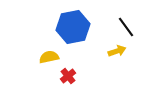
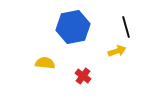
black line: rotated 20 degrees clockwise
yellow semicircle: moved 4 px left, 6 px down; rotated 18 degrees clockwise
red cross: moved 15 px right; rotated 14 degrees counterclockwise
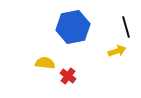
red cross: moved 15 px left
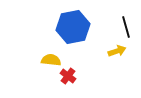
yellow semicircle: moved 6 px right, 3 px up
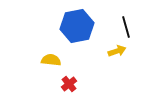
blue hexagon: moved 4 px right, 1 px up
red cross: moved 1 px right, 8 px down; rotated 14 degrees clockwise
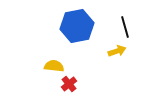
black line: moved 1 px left
yellow semicircle: moved 3 px right, 6 px down
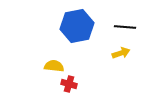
black line: rotated 70 degrees counterclockwise
yellow arrow: moved 4 px right, 2 px down
red cross: rotated 35 degrees counterclockwise
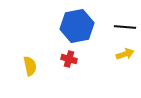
yellow arrow: moved 4 px right, 1 px down
yellow semicircle: moved 24 px left; rotated 72 degrees clockwise
red cross: moved 25 px up
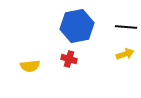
black line: moved 1 px right
yellow semicircle: rotated 96 degrees clockwise
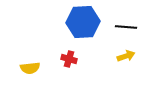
blue hexagon: moved 6 px right, 4 px up; rotated 8 degrees clockwise
yellow arrow: moved 1 px right, 2 px down
yellow semicircle: moved 2 px down
